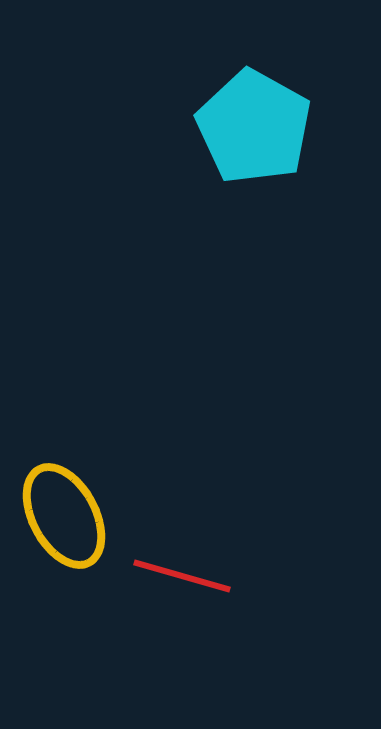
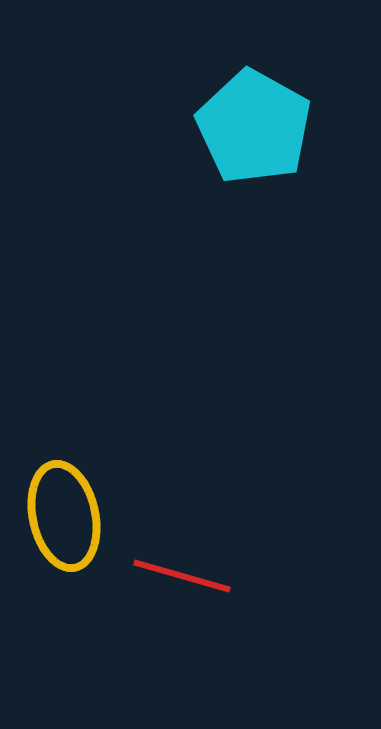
yellow ellipse: rotated 16 degrees clockwise
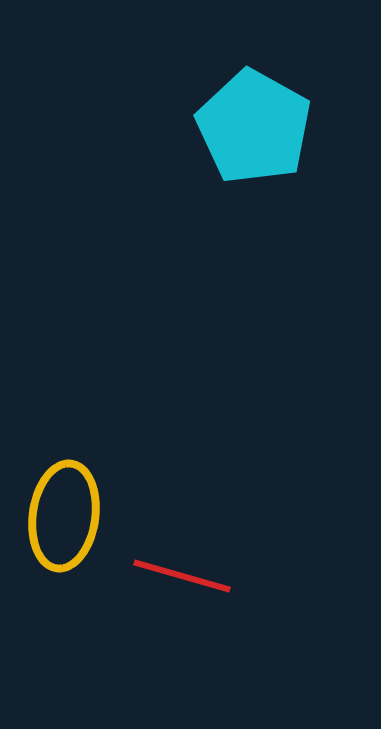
yellow ellipse: rotated 20 degrees clockwise
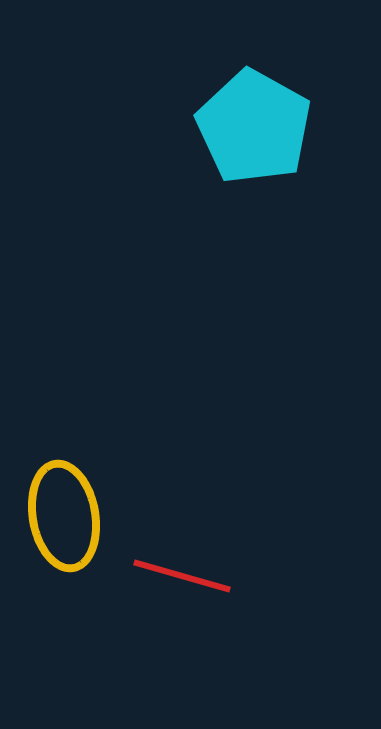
yellow ellipse: rotated 18 degrees counterclockwise
